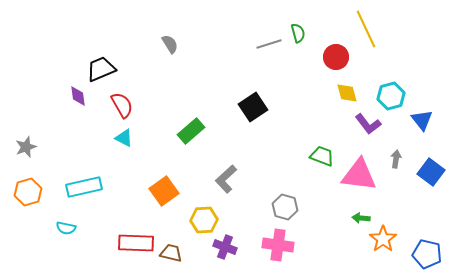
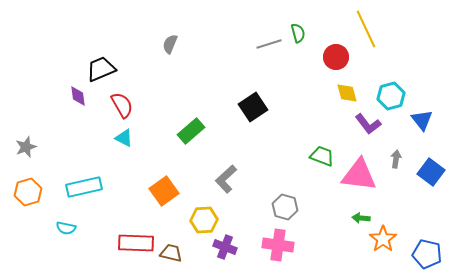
gray semicircle: rotated 126 degrees counterclockwise
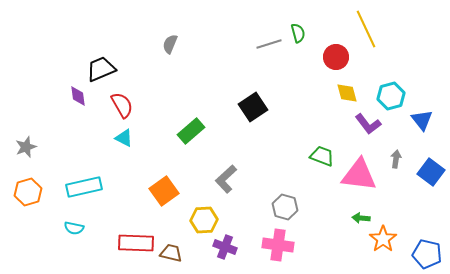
cyan semicircle: moved 8 px right
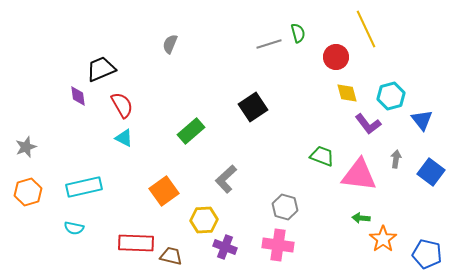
brown trapezoid: moved 3 px down
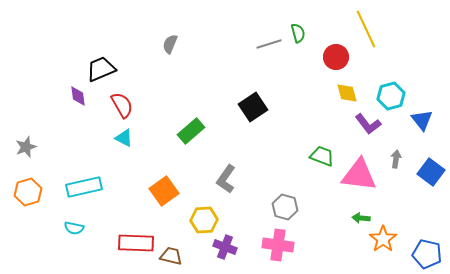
gray L-shape: rotated 12 degrees counterclockwise
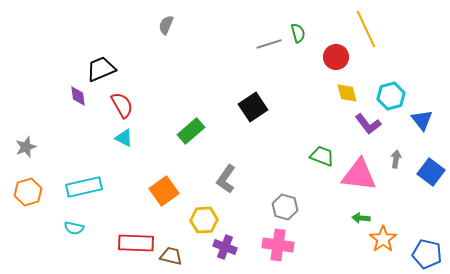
gray semicircle: moved 4 px left, 19 px up
